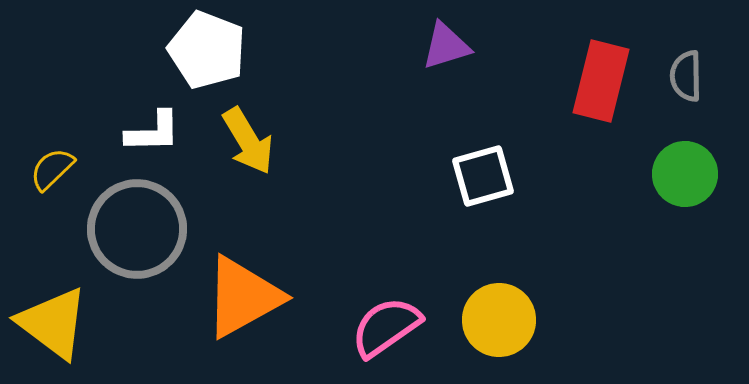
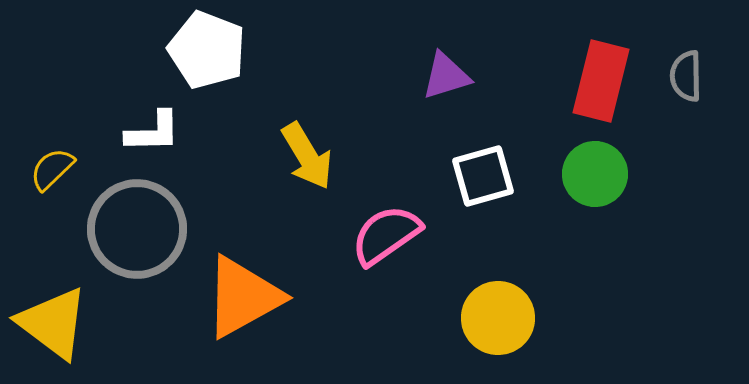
purple triangle: moved 30 px down
yellow arrow: moved 59 px right, 15 px down
green circle: moved 90 px left
yellow circle: moved 1 px left, 2 px up
pink semicircle: moved 92 px up
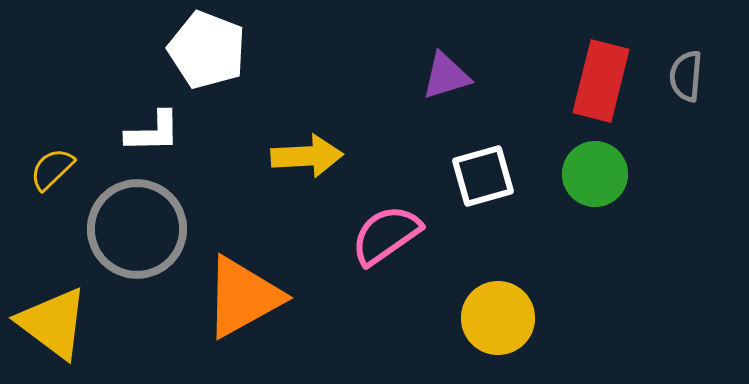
gray semicircle: rotated 6 degrees clockwise
yellow arrow: rotated 62 degrees counterclockwise
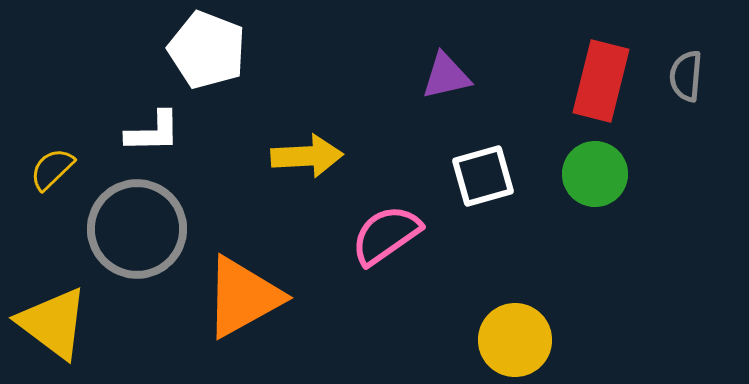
purple triangle: rotated 4 degrees clockwise
yellow circle: moved 17 px right, 22 px down
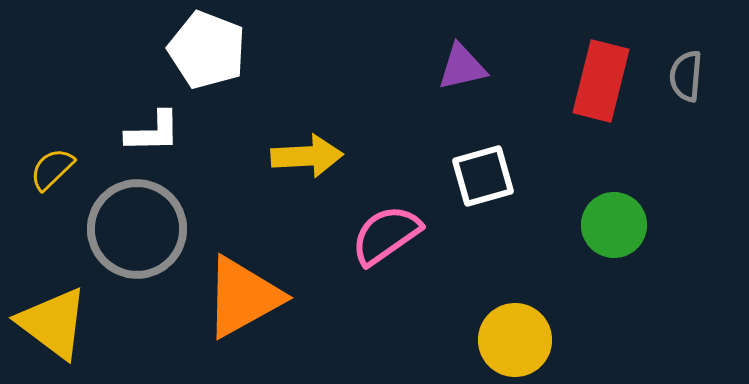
purple triangle: moved 16 px right, 9 px up
green circle: moved 19 px right, 51 px down
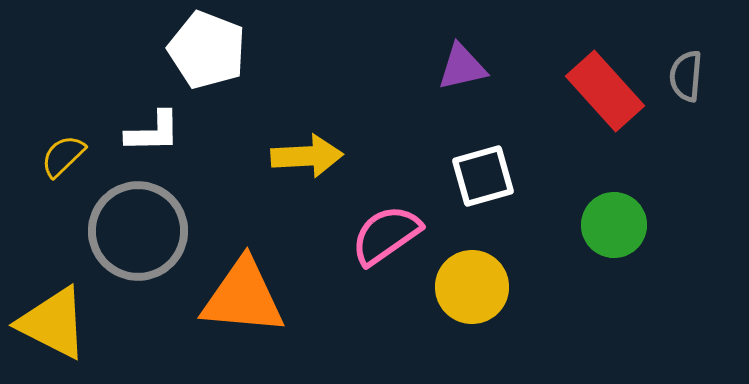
red rectangle: moved 4 px right, 10 px down; rotated 56 degrees counterclockwise
yellow semicircle: moved 11 px right, 13 px up
gray circle: moved 1 px right, 2 px down
orange triangle: rotated 34 degrees clockwise
yellow triangle: rotated 10 degrees counterclockwise
yellow circle: moved 43 px left, 53 px up
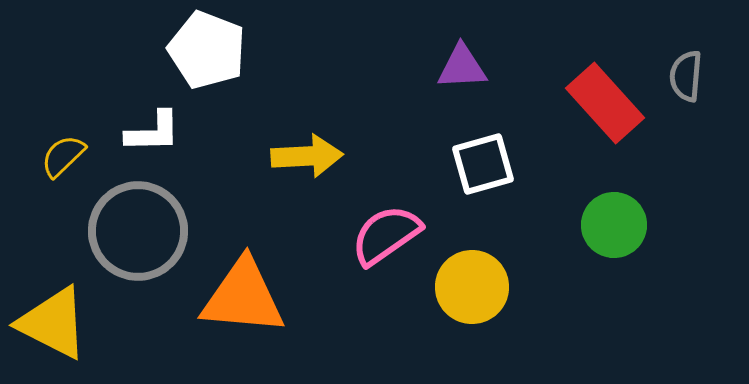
purple triangle: rotated 10 degrees clockwise
red rectangle: moved 12 px down
white square: moved 12 px up
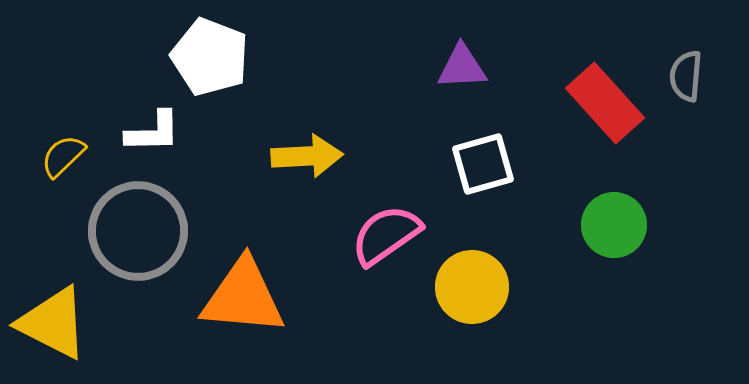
white pentagon: moved 3 px right, 7 px down
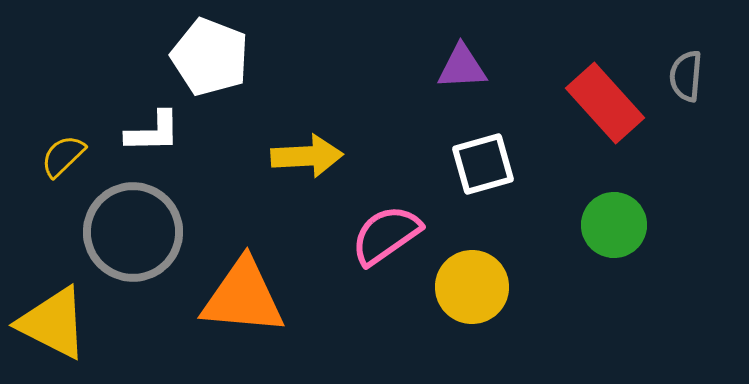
gray circle: moved 5 px left, 1 px down
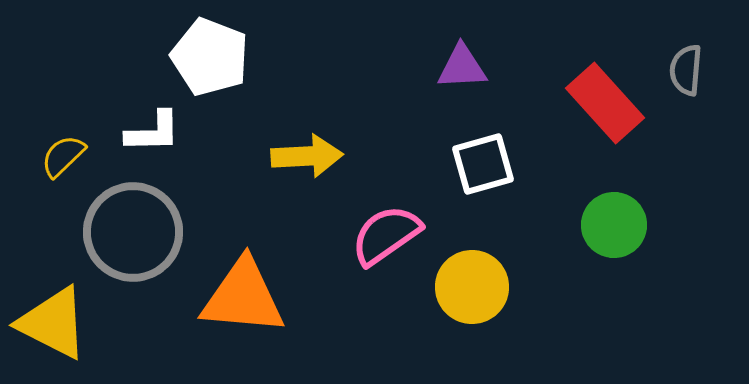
gray semicircle: moved 6 px up
